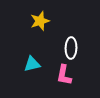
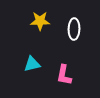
yellow star: rotated 18 degrees clockwise
white ellipse: moved 3 px right, 19 px up
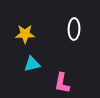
yellow star: moved 15 px left, 13 px down
pink L-shape: moved 2 px left, 8 px down
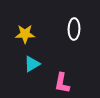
cyan triangle: rotated 18 degrees counterclockwise
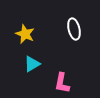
white ellipse: rotated 15 degrees counterclockwise
yellow star: rotated 24 degrees clockwise
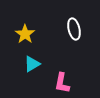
yellow star: rotated 12 degrees clockwise
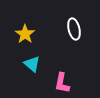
cyan triangle: rotated 48 degrees counterclockwise
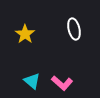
cyan triangle: moved 17 px down
pink L-shape: rotated 60 degrees counterclockwise
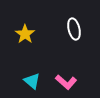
pink L-shape: moved 4 px right, 1 px up
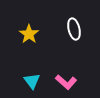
yellow star: moved 4 px right
cyan triangle: rotated 12 degrees clockwise
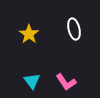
pink L-shape: rotated 15 degrees clockwise
